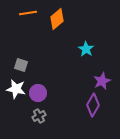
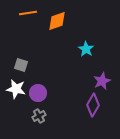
orange diamond: moved 2 px down; rotated 20 degrees clockwise
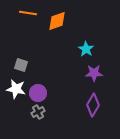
orange line: rotated 18 degrees clockwise
purple star: moved 8 px left, 8 px up; rotated 24 degrees clockwise
gray cross: moved 1 px left, 4 px up
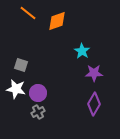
orange line: rotated 30 degrees clockwise
cyan star: moved 4 px left, 2 px down
purple diamond: moved 1 px right, 1 px up
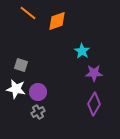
purple circle: moved 1 px up
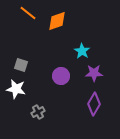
purple circle: moved 23 px right, 16 px up
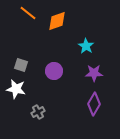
cyan star: moved 4 px right, 5 px up
purple circle: moved 7 px left, 5 px up
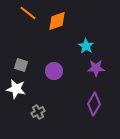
purple star: moved 2 px right, 5 px up
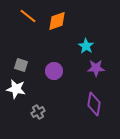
orange line: moved 3 px down
purple diamond: rotated 20 degrees counterclockwise
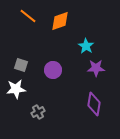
orange diamond: moved 3 px right
purple circle: moved 1 px left, 1 px up
white star: rotated 18 degrees counterclockwise
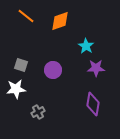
orange line: moved 2 px left
purple diamond: moved 1 px left
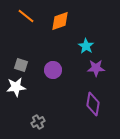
white star: moved 2 px up
gray cross: moved 10 px down
